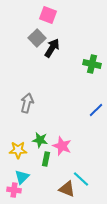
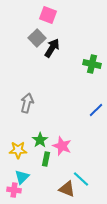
green star: rotated 28 degrees clockwise
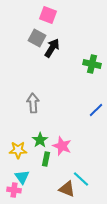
gray square: rotated 18 degrees counterclockwise
gray arrow: moved 6 px right; rotated 18 degrees counterclockwise
cyan triangle: rotated 21 degrees counterclockwise
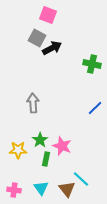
black arrow: rotated 30 degrees clockwise
blue line: moved 1 px left, 2 px up
cyan triangle: moved 19 px right, 11 px down
brown triangle: rotated 30 degrees clockwise
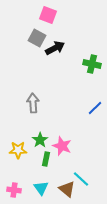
black arrow: moved 3 px right
brown triangle: rotated 12 degrees counterclockwise
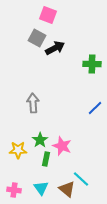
green cross: rotated 12 degrees counterclockwise
